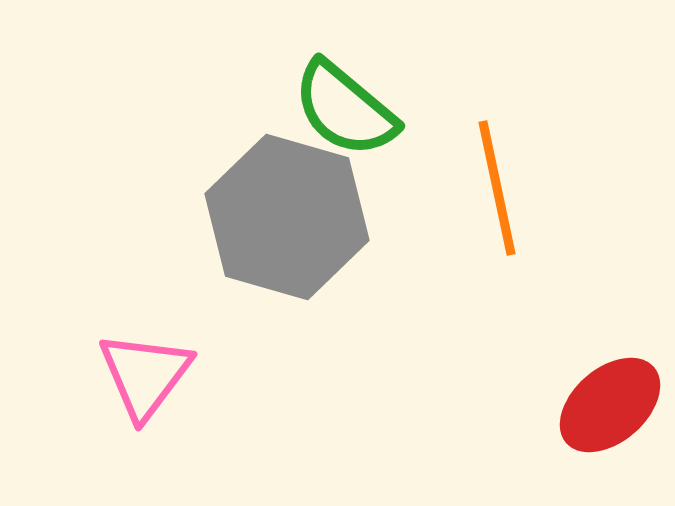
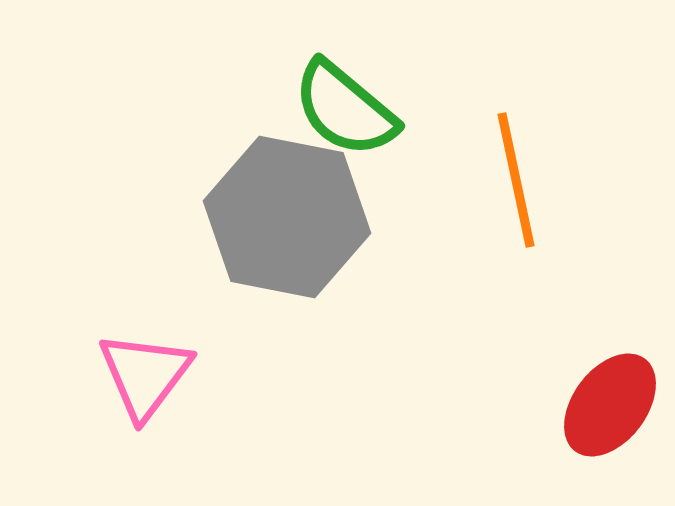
orange line: moved 19 px right, 8 px up
gray hexagon: rotated 5 degrees counterclockwise
red ellipse: rotated 12 degrees counterclockwise
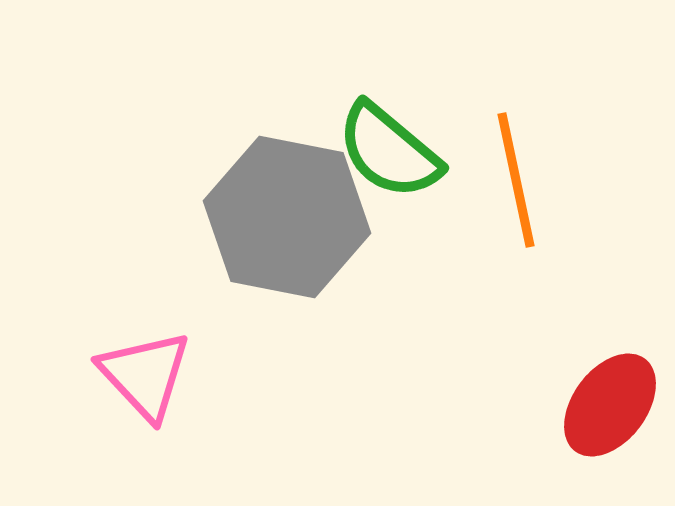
green semicircle: moved 44 px right, 42 px down
pink triangle: rotated 20 degrees counterclockwise
